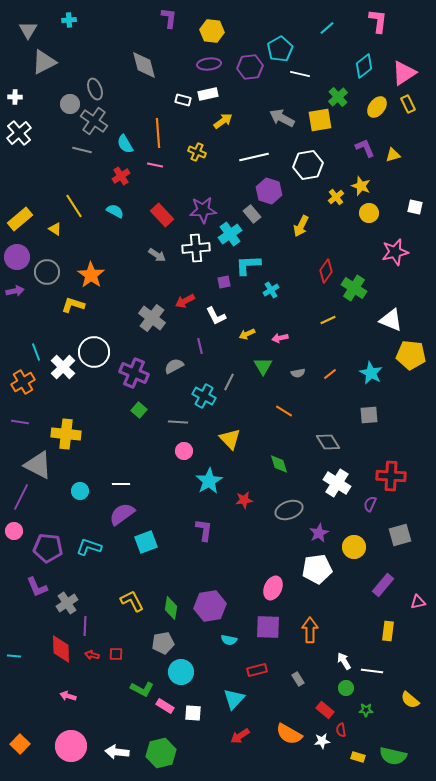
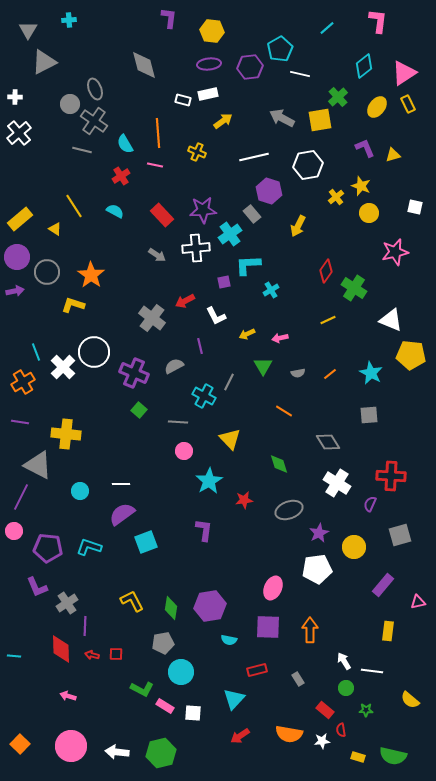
yellow arrow at (301, 226): moved 3 px left
orange semicircle at (289, 734): rotated 20 degrees counterclockwise
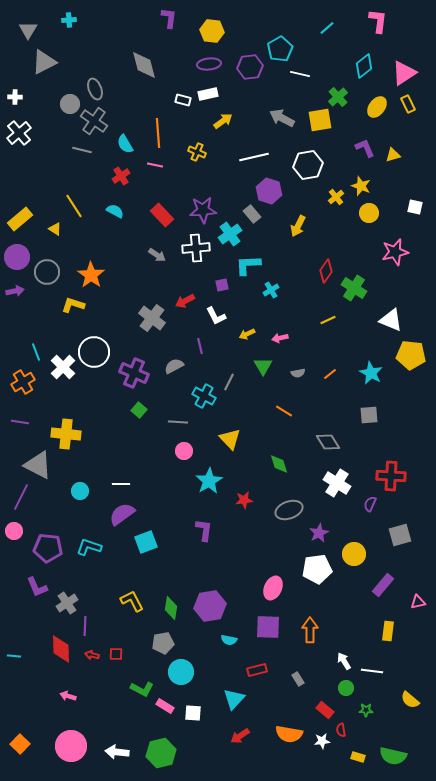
purple square at (224, 282): moved 2 px left, 3 px down
yellow circle at (354, 547): moved 7 px down
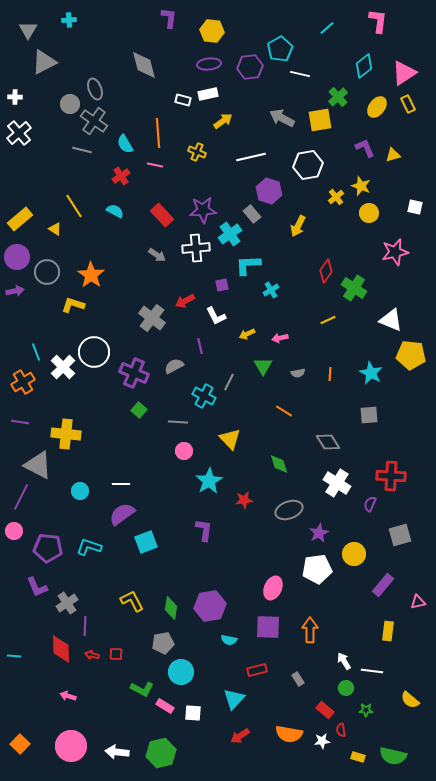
white line at (254, 157): moved 3 px left
orange line at (330, 374): rotated 48 degrees counterclockwise
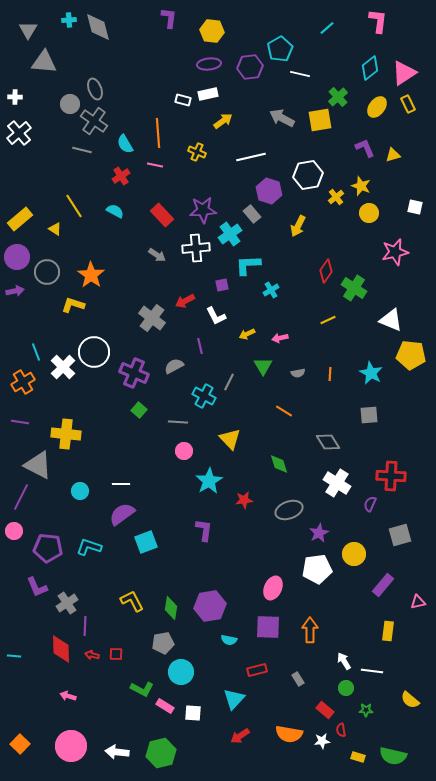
gray triangle at (44, 62): rotated 32 degrees clockwise
gray diamond at (144, 65): moved 46 px left, 38 px up
cyan diamond at (364, 66): moved 6 px right, 2 px down
white hexagon at (308, 165): moved 10 px down
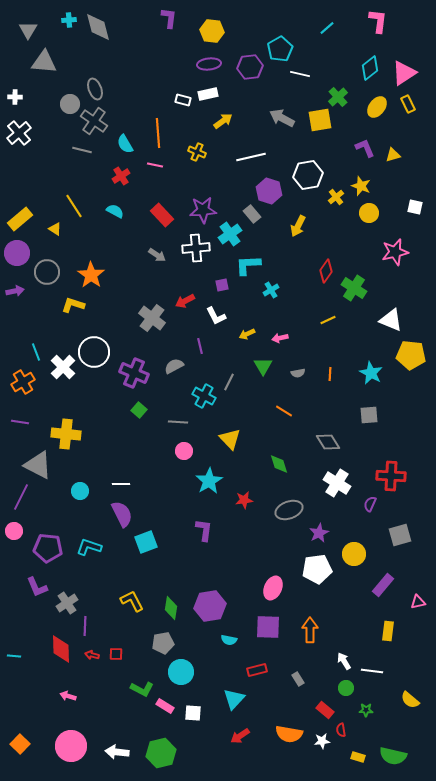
purple circle at (17, 257): moved 4 px up
purple semicircle at (122, 514): rotated 100 degrees clockwise
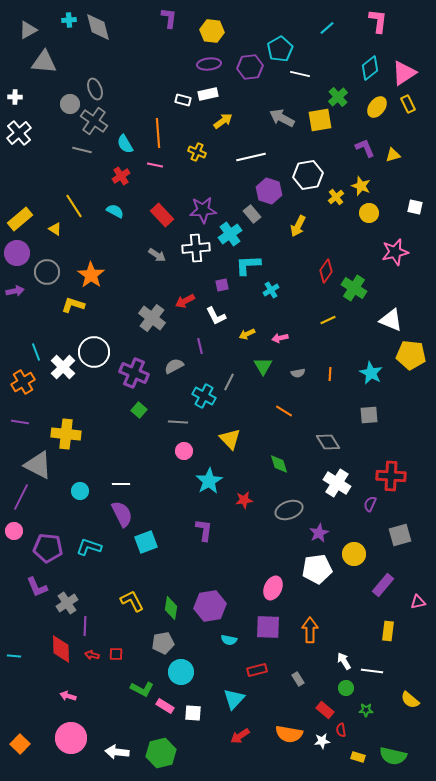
gray triangle at (28, 30): rotated 30 degrees clockwise
pink circle at (71, 746): moved 8 px up
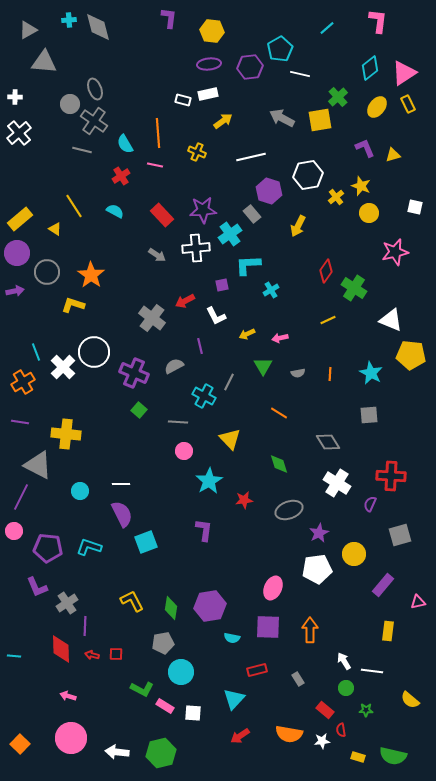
orange line at (284, 411): moved 5 px left, 2 px down
cyan semicircle at (229, 640): moved 3 px right, 2 px up
